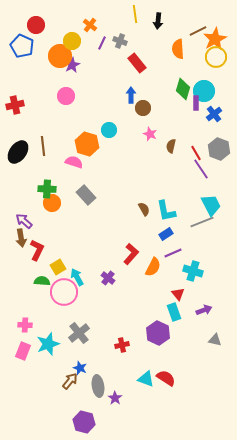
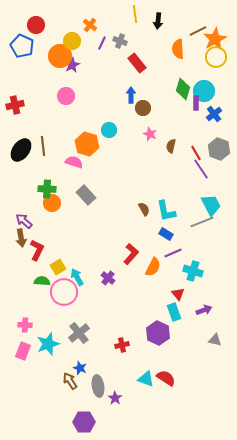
black ellipse at (18, 152): moved 3 px right, 2 px up
blue rectangle at (166, 234): rotated 64 degrees clockwise
brown arrow at (70, 381): rotated 72 degrees counterclockwise
purple hexagon at (84, 422): rotated 15 degrees counterclockwise
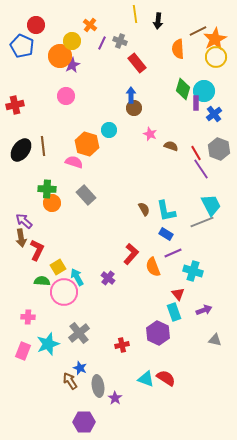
brown circle at (143, 108): moved 9 px left
brown semicircle at (171, 146): rotated 96 degrees clockwise
orange semicircle at (153, 267): rotated 132 degrees clockwise
pink cross at (25, 325): moved 3 px right, 8 px up
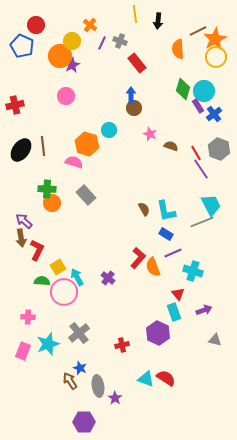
purple rectangle at (196, 103): moved 2 px right, 3 px down; rotated 32 degrees counterclockwise
red L-shape at (131, 254): moved 7 px right, 4 px down
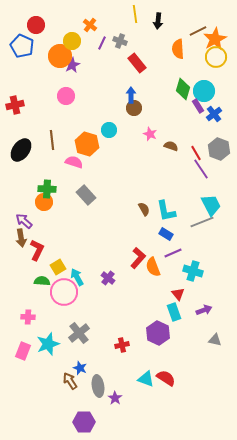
brown line at (43, 146): moved 9 px right, 6 px up
orange circle at (52, 203): moved 8 px left, 1 px up
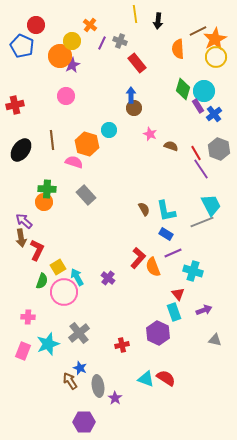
green semicircle at (42, 281): rotated 105 degrees clockwise
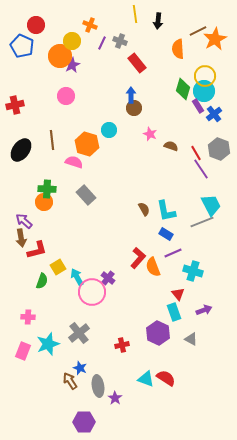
orange cross at (90, 25): rotated 16 degrees counterclockwise
yellow circle at (216, 57): moved 11 px left, 19 px down
red L-shape at (37, 250): rotated 50 degrees clockwise
pink circle at (64, 292): moved 28 px right
gray triangle at (215, 340): moved 24 px left, 1 px up; rotated 16 degrees clockwise
